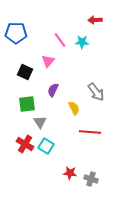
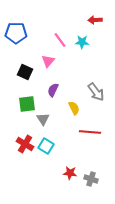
gray triangle: moved 3 px right, 3 px up
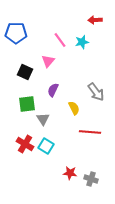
cyan star: rotated 16 degrees counterclockwise
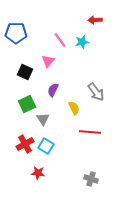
green square: rotated 18 degrees counterclockwise
red cross: rotated 30 degrees clockwise
red star: moved 32 px left
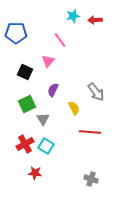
cyan star: moved 9 px left, 26 px up
red star: moved 3 px left
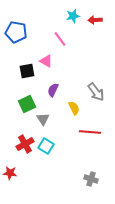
blue pentagon: moved 1 px up; rotated 10 degrees clockwise
pink line: moved 1 px up
pink triangle: moved 2 px left; rotated 40 degrees counterclockwise
black square: moved 2 px right, 1 px up; rotated 35 degrees counterclockwise
red star: moved 25 px left
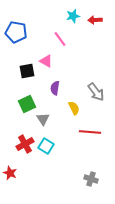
purple semicircle: moved 2 px right, 2 px up; rotated 16 degrees counterclockwise
red star: rotated 16 degrees clockwise
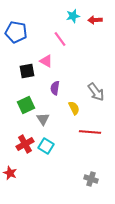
green square: moved 1 px left, 1 px down
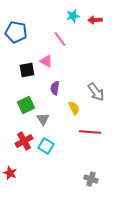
black square: moved 1 px up
red cross: moved 1 px left, 3 px up
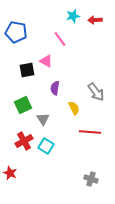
green square: moved 3 px left
